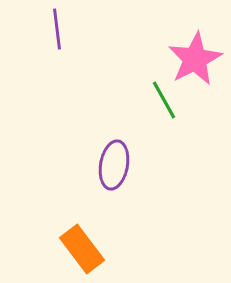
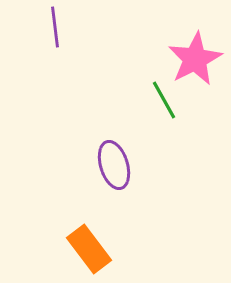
purple line: moved 2 px left, 2 px up
purple ellipse: rotated 27 degrees counterclockwise
orange rectangle: moved 7 px right
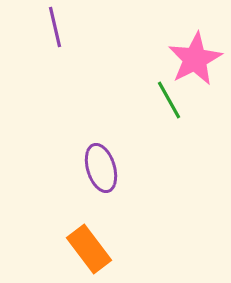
purple line: rotated 6 degrees counterclockwise
green line: moved 5 px right
purple ellipse: moved 13 px left, 3 px down
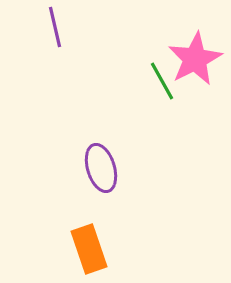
green line: moved 7 px left, 19 px up
orange rectangle: rotated 18 degrees clockwise
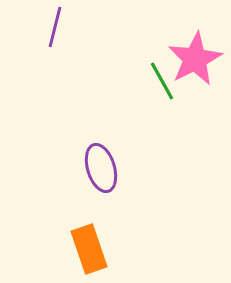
purple line: rotated 27 degrees clockwise
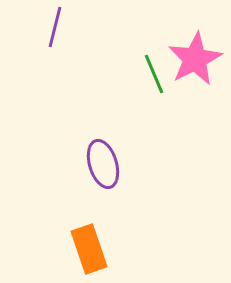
green line: moved 8 px left, 7 px up; rotated 6 degrees clockwise
purple ellipse: moved 2 px right, 4 px up
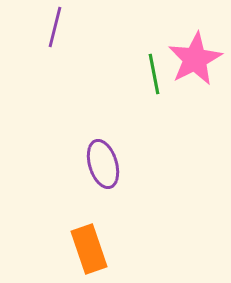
green line: rotated 12 degrees clockwise
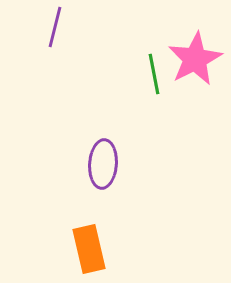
purple ellipse: rotated 21 degrees clockwise
orange rectangle: rotated 6 degrees clockwise
